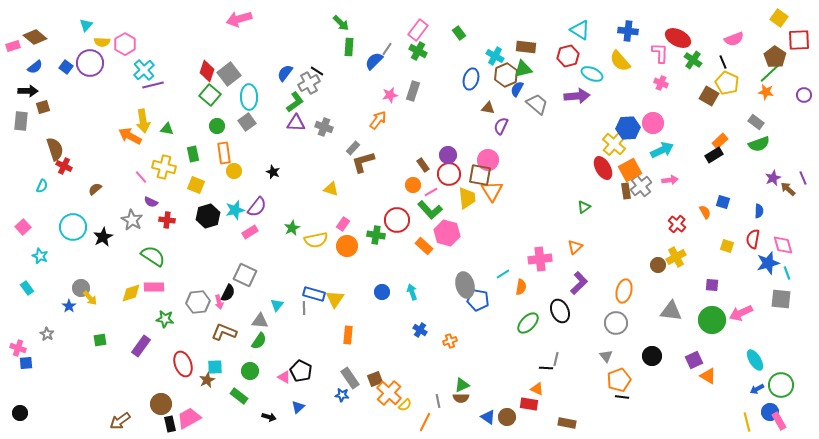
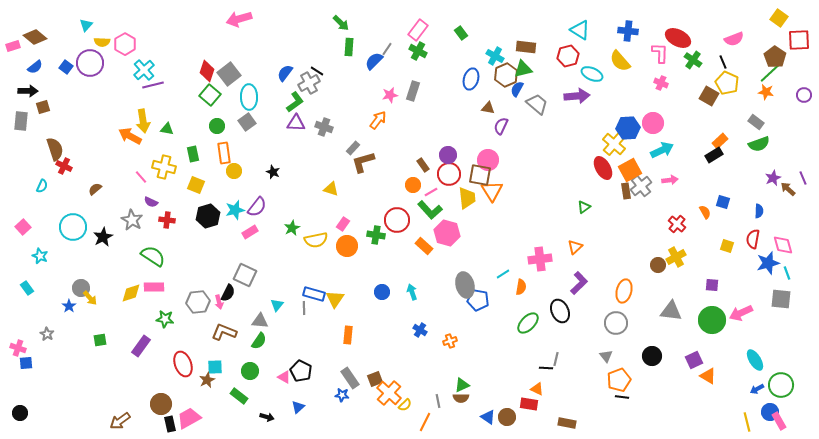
green rectangle at (459, 33): moved 2 px right
black arrow at (269, 417): moved 2 px left
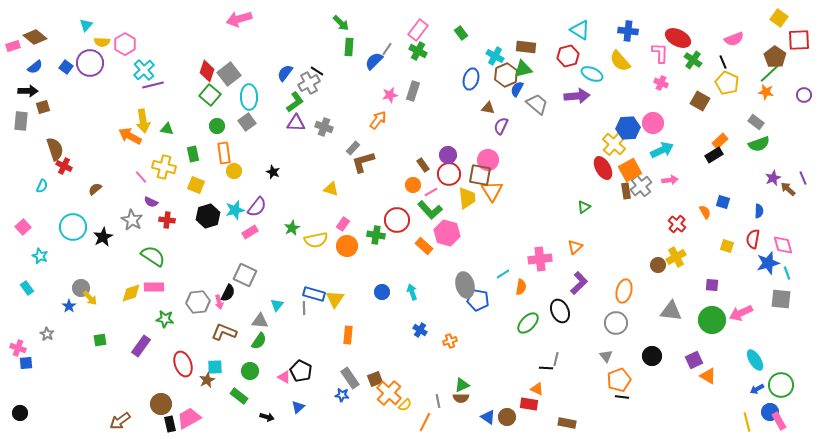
brown square at (709, 96): moved 9 px left, 5 px down
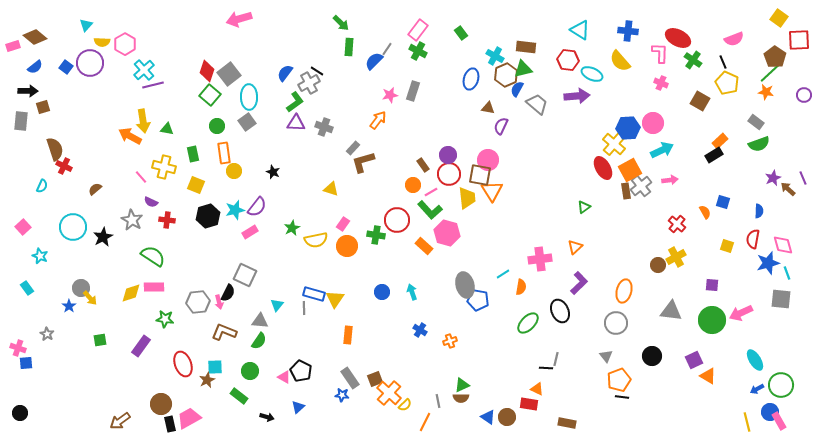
red hexagon at (568, 56): moved 4 px down; rotated 20 degrees clockwise
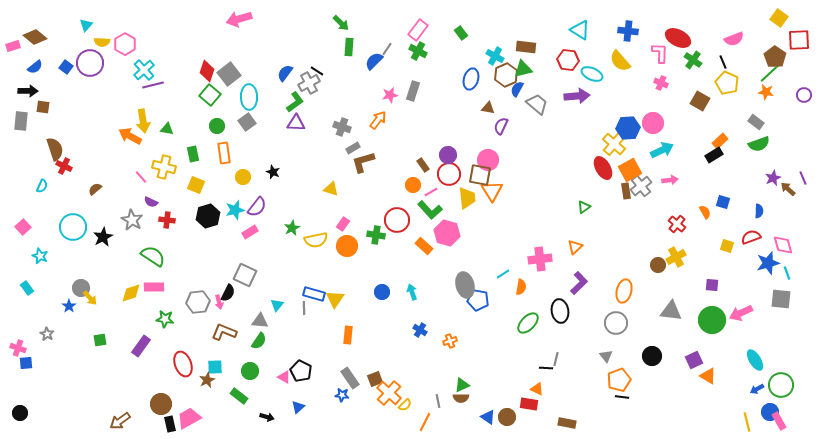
brown square at (43, 107): rotated 24 degrees clockwise
gray cross at (324, 127): moved 18 px right
gray rectangle at (353, 148): rotated 16 degrees clockwise
yellow circle at (234, 171): moved 9 px right, 6 px down
red semicircle at (753, 239): moved 2 px left, 2 px up; rotated 60 degrees clockwise
black ellipse at (560, 311): rotated 15 degrees clockwise
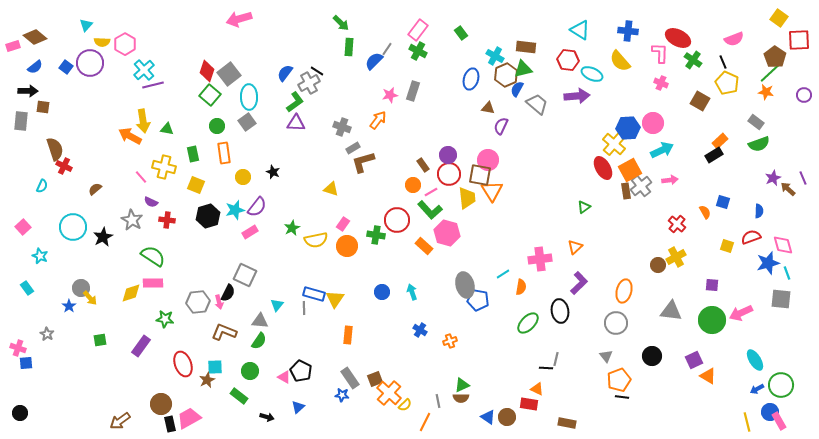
pink rectangle at (154, 287): moved 1 px left, 4 px up
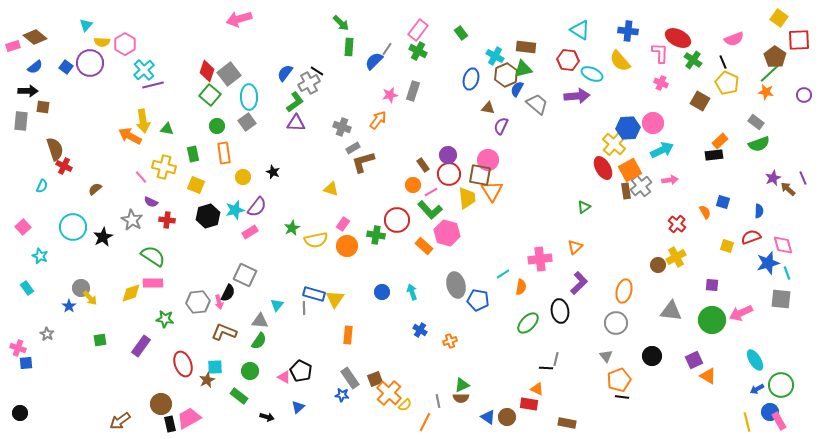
black rectangle at (714, 155): rotated 24 degrees clockwise
gray ellipse at (465, 285): moved 9 px left
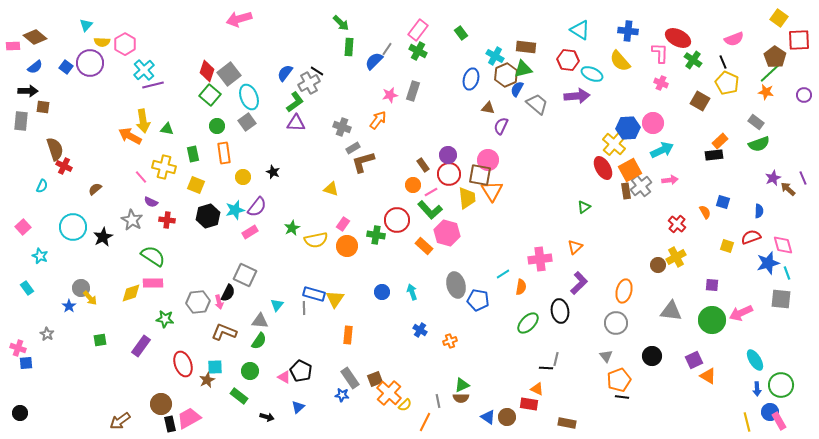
pink rectangle at (13, 46): rotated 16 degrees clockwise
cyan ellipse at (249, 97): rotated 20 degrees counterclockwise
blue arrow at (757, 389): rotated 64 degrees counterclockwise
